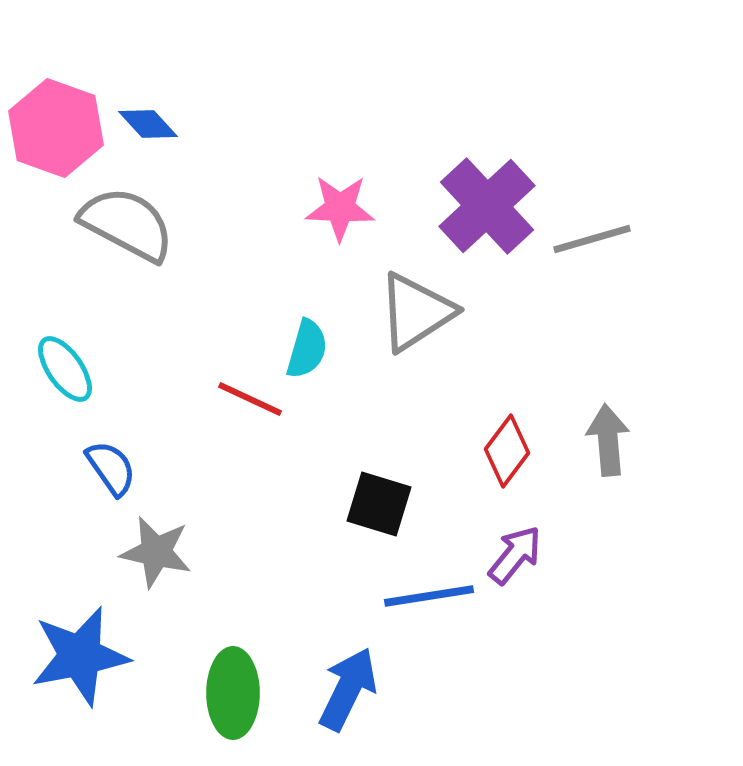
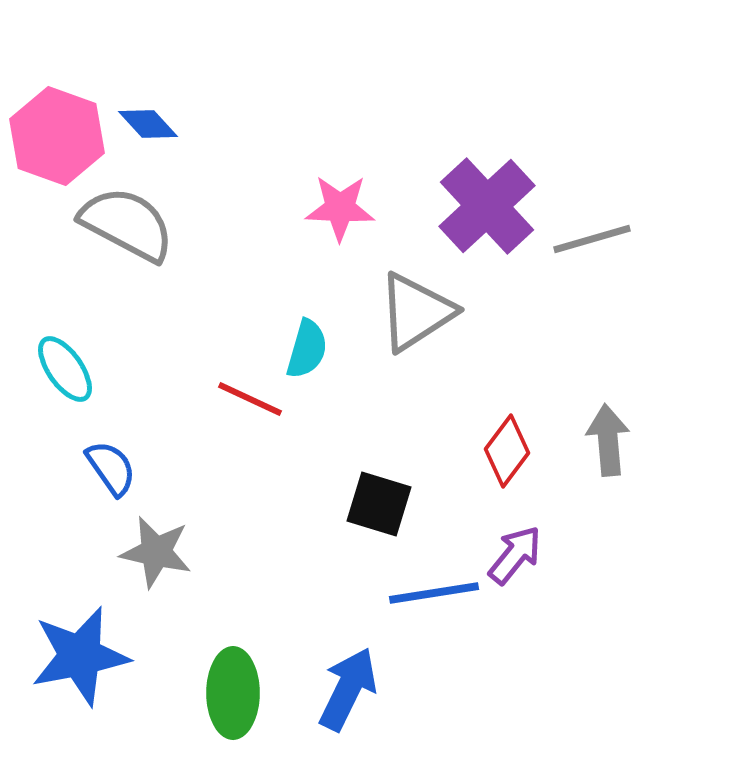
pink hexagon: moved 1 px right, 8 px down
blue line: moved 5 px right, 3 px up
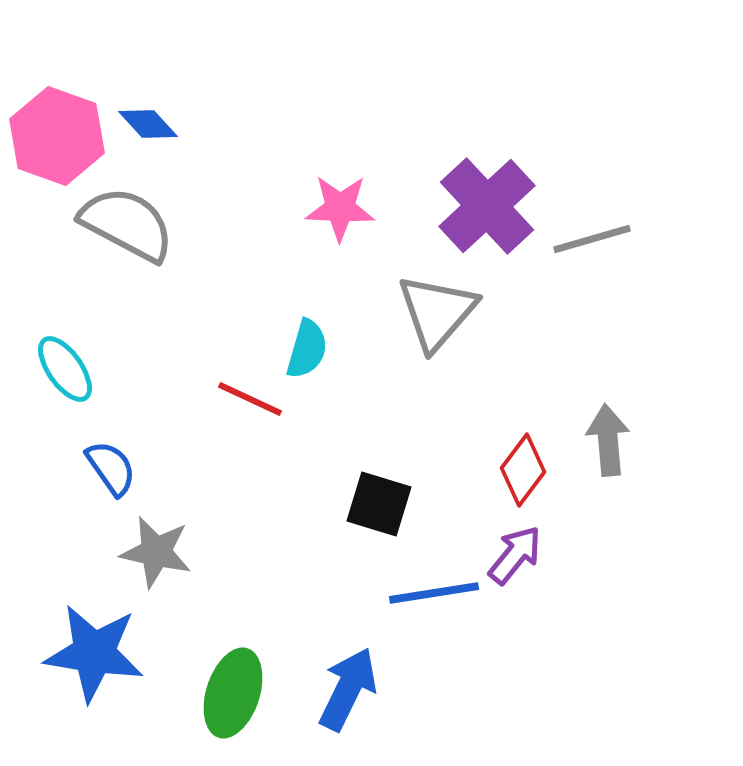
gray triangle: moved 21 px right; rotated 16 degrees counterclockwise
red diamond: moved 16 px right, 19 px down
blue star: moved 14 px right, 3 px up; rotated 20 degrees clockwise
green ellipse: rotated 18 degrees clockwise
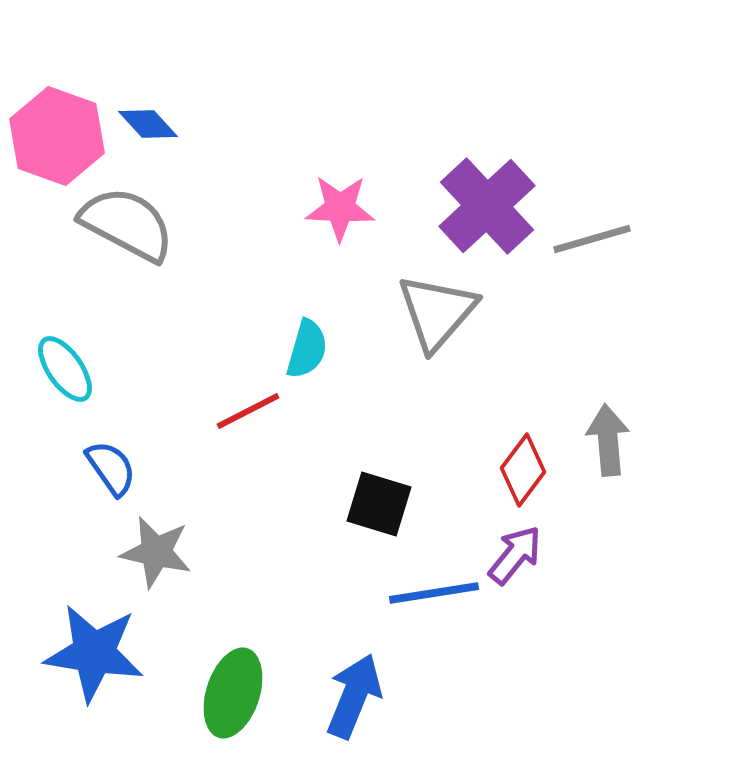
red line: moved 2 px left, 12 px down; rotated 52 degrees counterclockwise
blue arrow: moved 6 px right, 7 px down; rotated 4 degrees counterclockwise
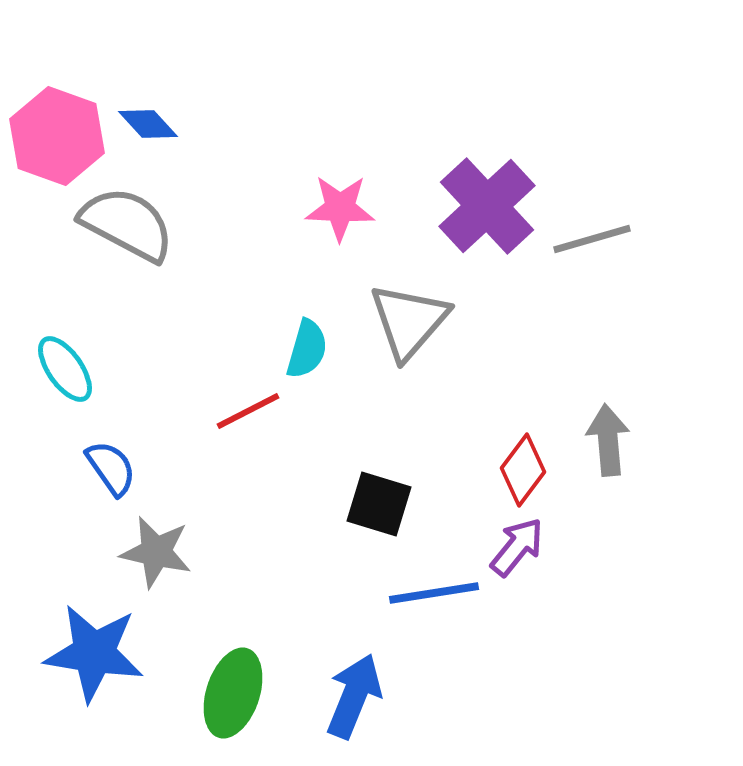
gray triangle: moved 28 px left, 9 px down
purple arrow: moved 2 px right, 8 px up
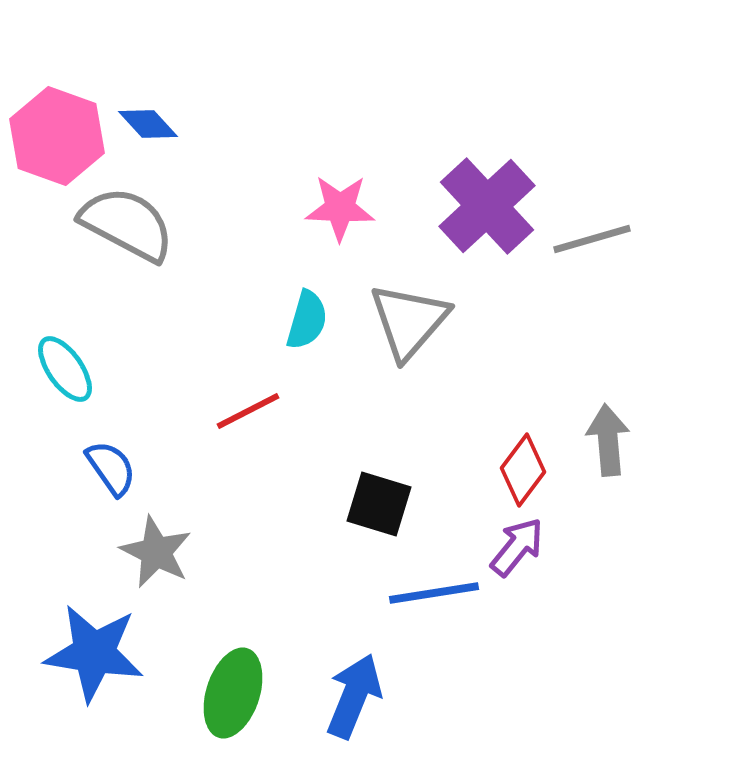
cyan semicircle: moved 29 px up
gray star: rotated 14 degrees clockwise
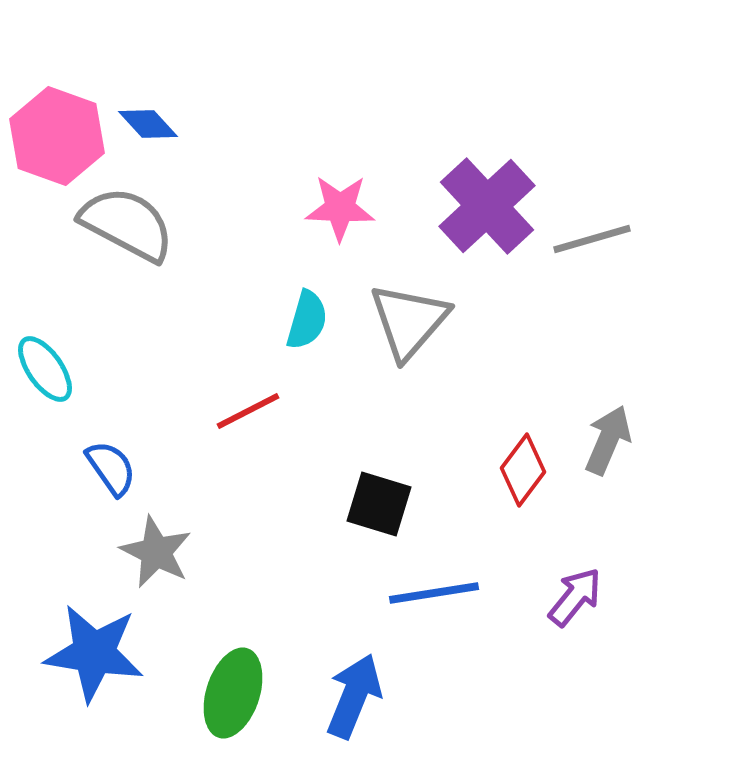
cyan ellipse: moved 20 px left
gray arrow: rotated 28 degrees clockwise
purple arrow: moved 58 px right, 50 px down
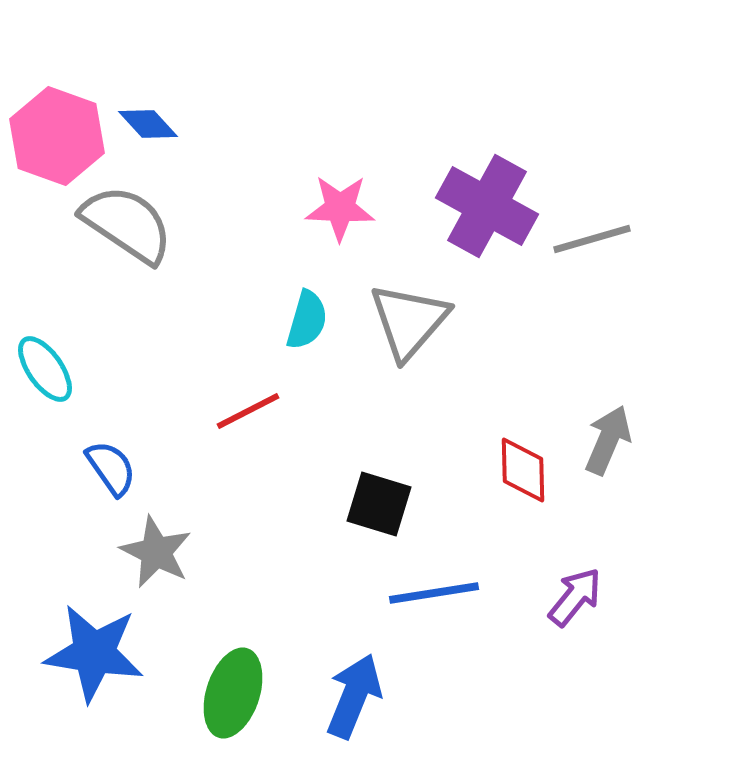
purple cross: rotated 18 degrees counterclockwise
gray semicircle: rotated 6 degrees clockwise
red diamond: rotated 38 degrees counterclockwise
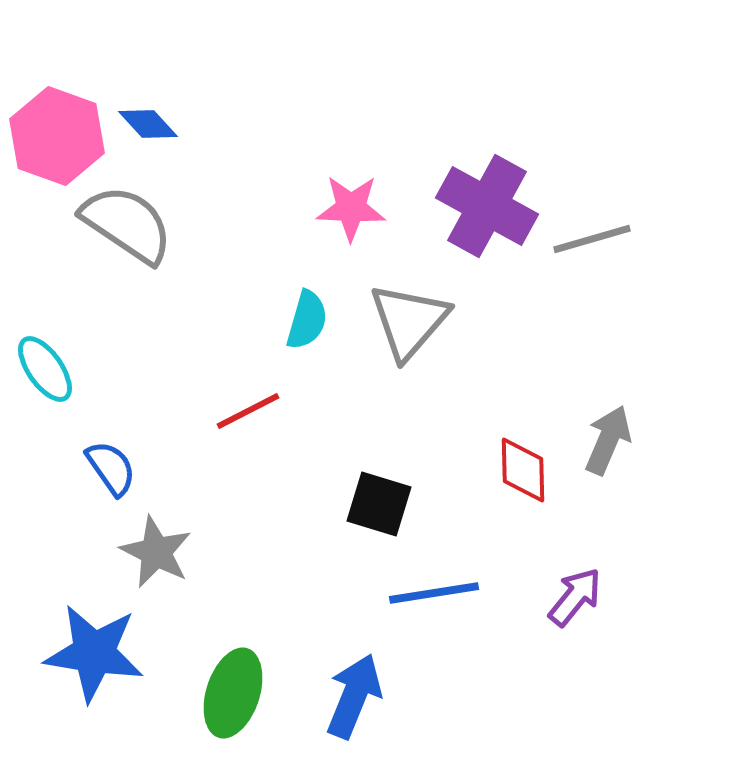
pink star: moved 11 px right
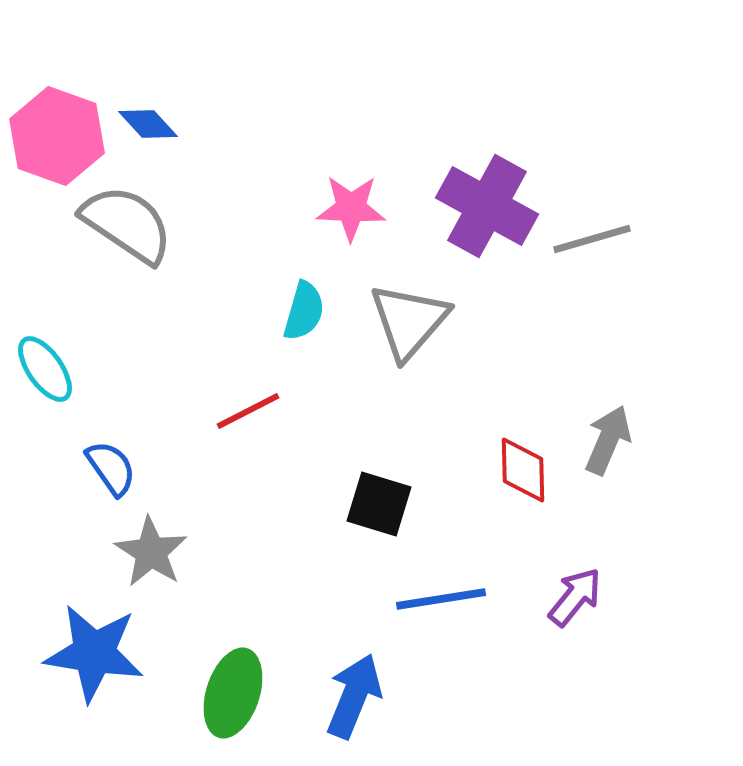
cyan semicircle: moved 3 px left, 9 px up
gray star: moved 5 px left; rotated 6 degrees clockwise
blue line: moved 7 px right, 6 px down
